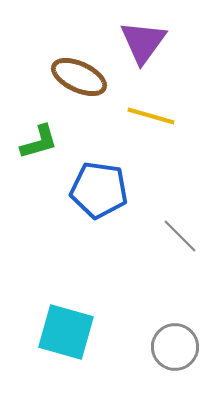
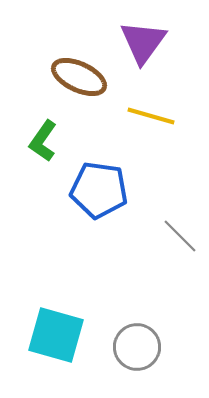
green L-shape: moved 4 px right, 1 px up; rotated 141 degrees clockwise
cyan square: moved 10 px left, 3 px down
gray circle: moved 38 px left
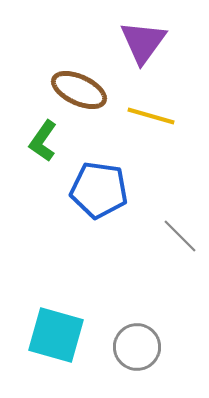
brown ellipse: moved 13 px down
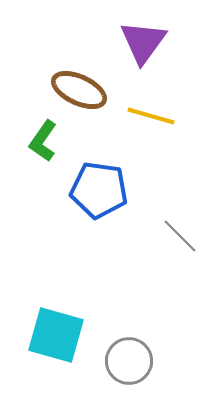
gray circle: moved 8 px left, 14 px down
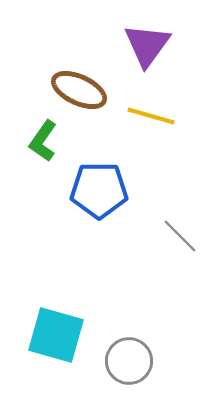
purple triangle: moved 4 px right, 3 px down
blue pentagon: rotated 8 degrees counterclockwise
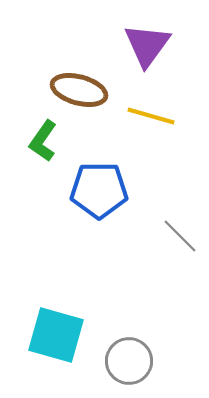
brown ellipse: rotated 10 degrees counterclockwise
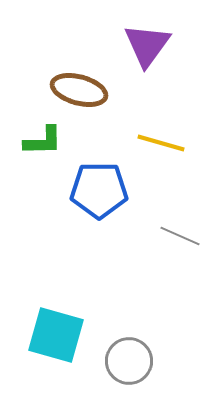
yellow line: moved 10 px right, 27 px down
green L-shape: rotated 126 degrees counterclockwise
gray line: rotated 21 degrees counterclockwise
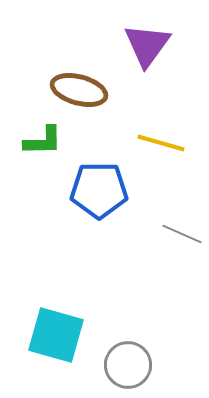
gray line: moved 2 px right, 2 px up
gray circle: moved 1 px left, 4 px down
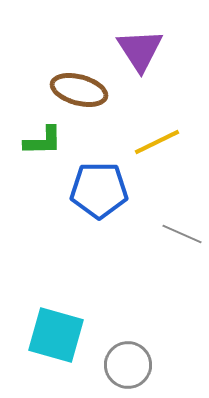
purple triangle: moved 7 px left, 5 px down; rotated 9 degrees counterclockwise
yellow line: moved 4 px left, 1 px up; rotated 42 degrees counterclockwise
